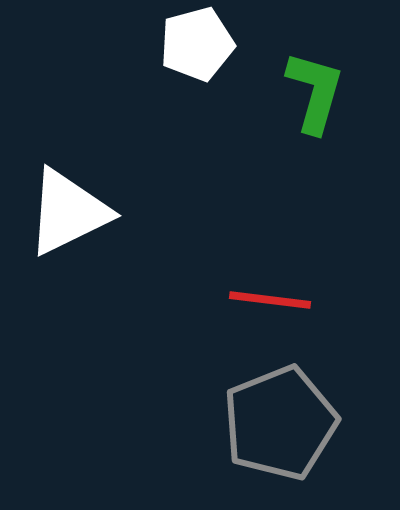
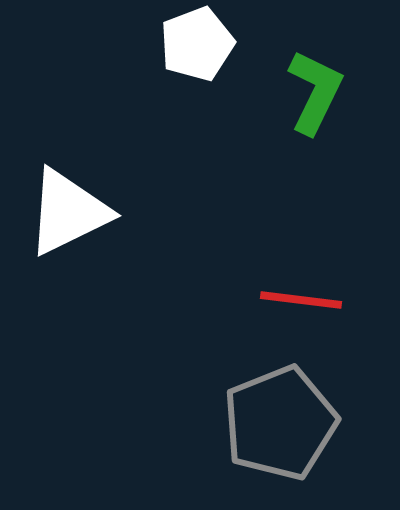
white pentagon: rotated 6 degrees counterclockwise
green L-shape: rotated 10 degrees clockwise
red line: moved 31 px right
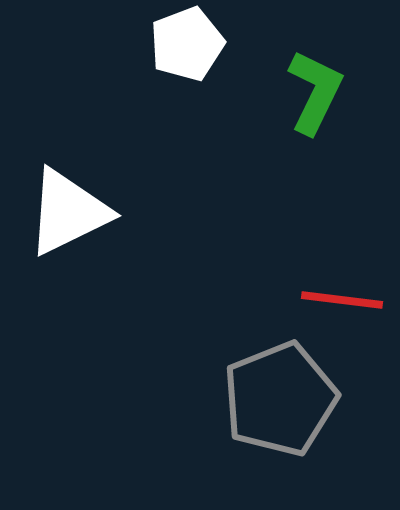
white pentagon: moved 10 px left
red line: moved 41 px right
gray pentagon: moved 24 px up
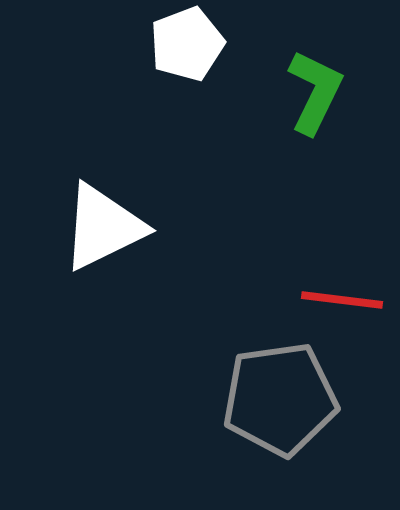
white triangle: moved 35 px right, 15 px down
gray pentagon: rotated 14 degrees clockwise
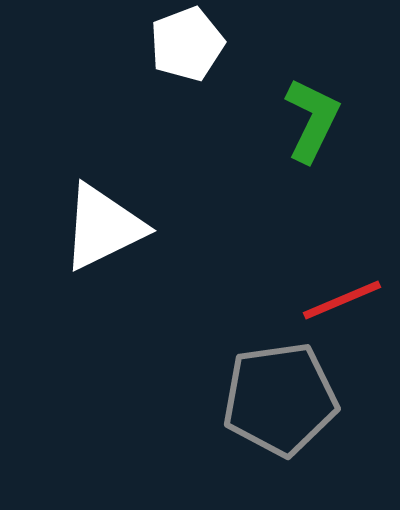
green L-shape: moved 3 px left, 28 px down
red line: rotated 30 degrees counterclockwise
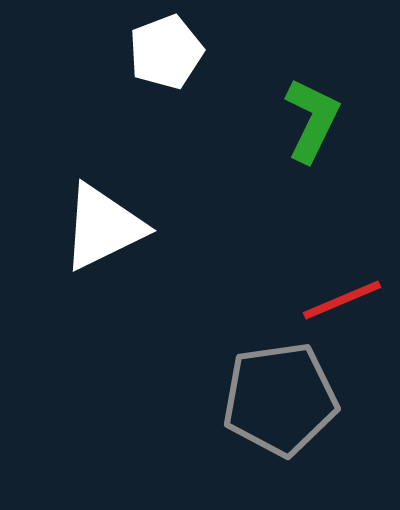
white pentagon: moved 21 px left, 8 px down
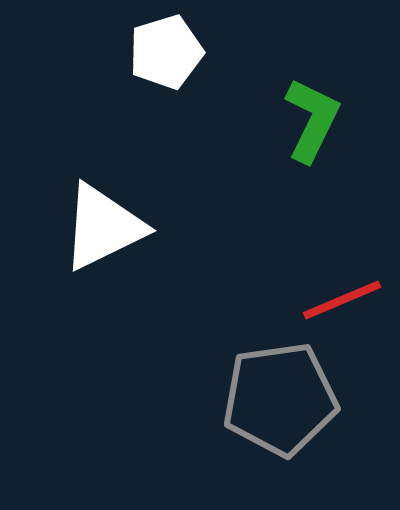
white pentagon: rotated 4 degrees clockwise
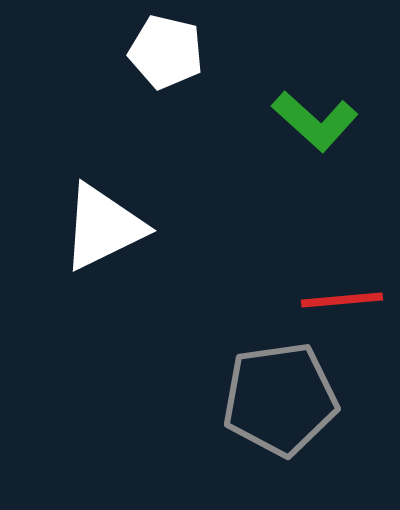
white pentagon: rotated 30 degrees clockwise
green L-shape: moved 3 px right, 1 px down; rotated 106 degrees clockwise
red line: rotated 18 degrees clockwise
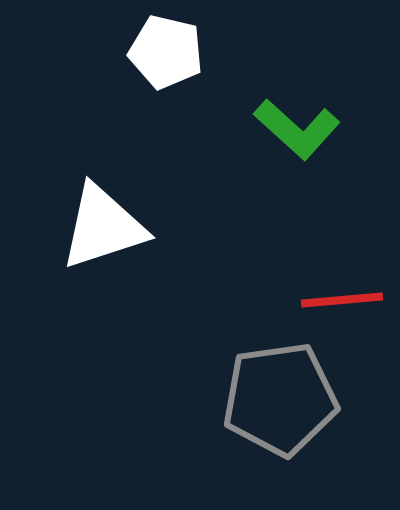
green L-shape: moved 18 px left, 8 px down
white triangle: rotated 8 degrees clockwise
